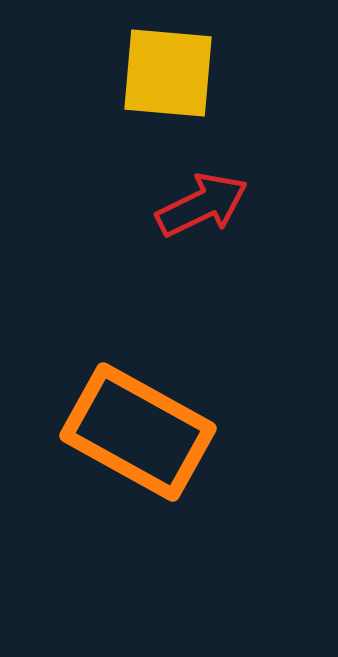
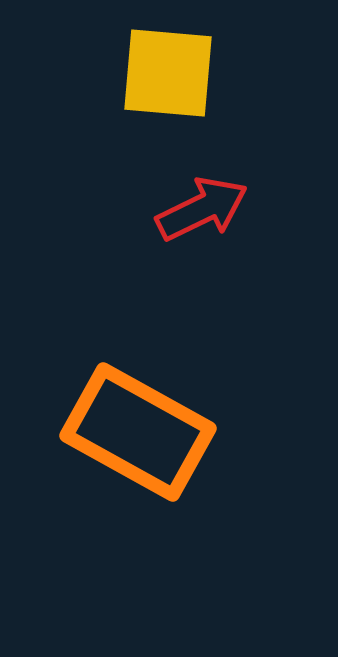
red arrow: moved 4 px down
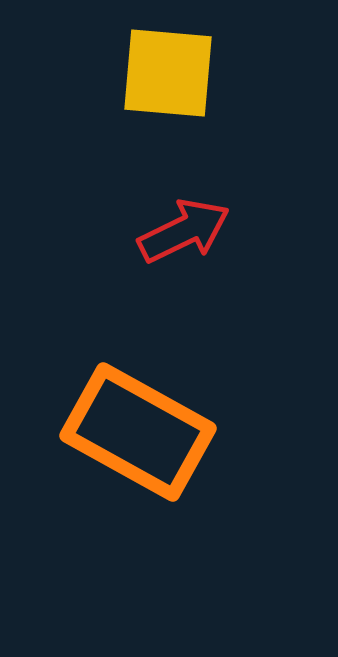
red arrow: moved 18 px left, 22 px down
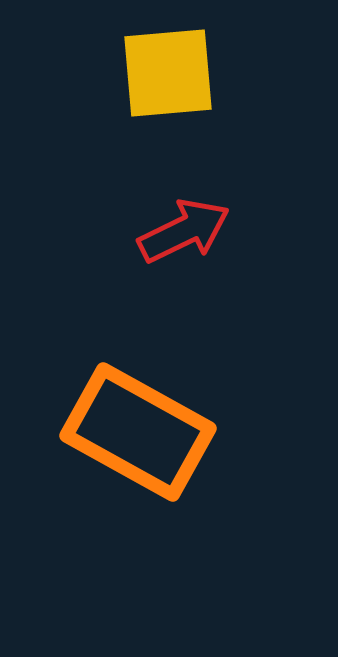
yellow square: rotated 10 degrees counterclockwise
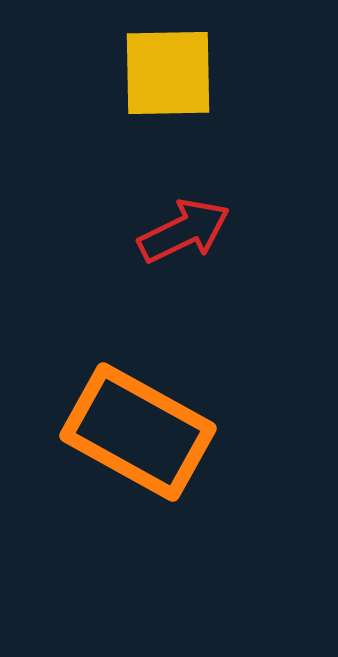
yellow square: rotated 4 degrees clockwise
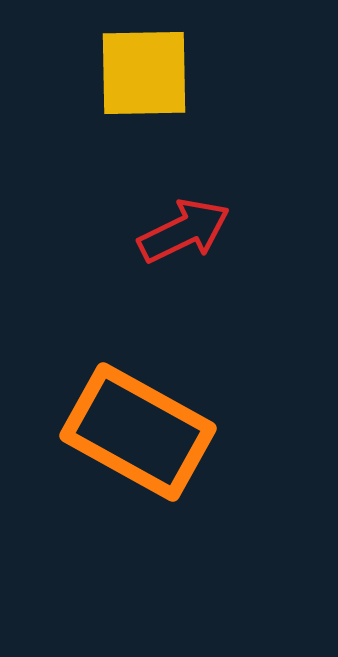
yellow square: moved 24 px left
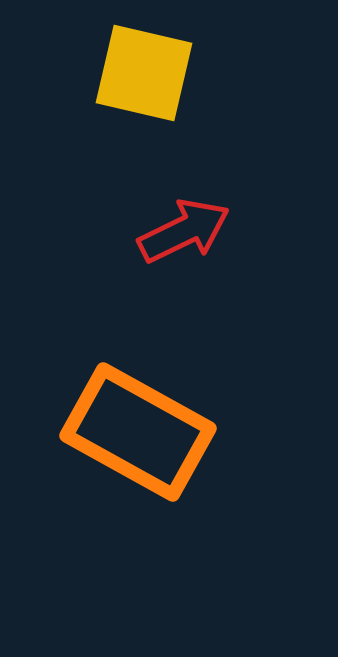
yellow square: rotated 14 degrees clockwise
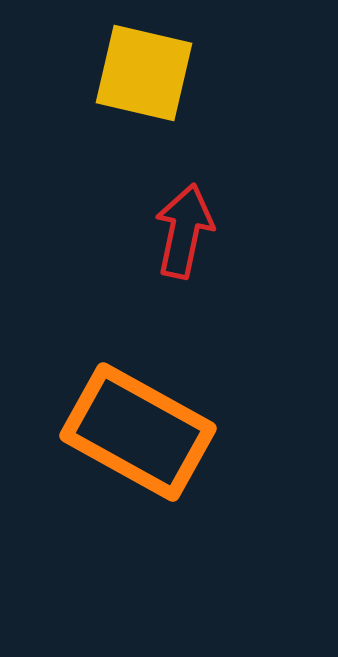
red arrow: rotated 52 degrees counterclockwise
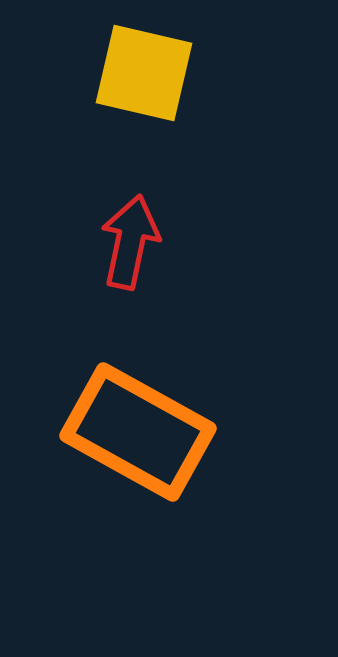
red arrow: moved 54 px left, 11 px down
